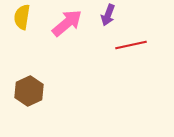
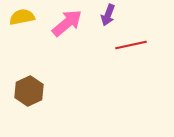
yellow semicircle: rotated 70 degrees clockwise
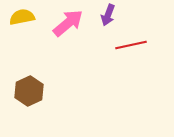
pink arrow: moved 1 px right
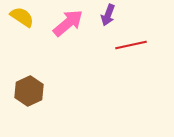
yellow semicircle: rotated 45 degrees clockwise
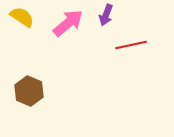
purple arrow: moved 2 px left
brown hexagon: rotated 12 degrees counterclockwise
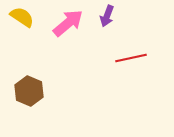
purple arrow: moved 1 px right, 1 px down
red line: moved 13 px down
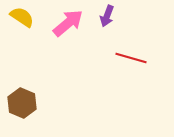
red line: rotated 28 degrees clockwise
brown hexagon: moved 7 px left, 12 px down
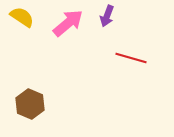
brown hexagon: moved 8 px right, 1 px down
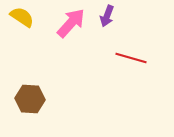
pink arrow: moved 3 px right; rotated 8 degrees counterclockwise
brown hexagon: moved 5 px up; rotated 20 degrees counterclockwise
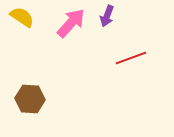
red line: rotated 36 degrees counterclockwise
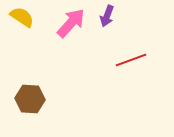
red line: moved 2 px down
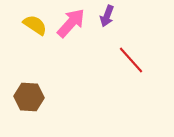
yellow semicircle: moved 13 px right, 8 px down
red line: rotated 68 degrees clockwise
brown hexagon: moved 1 px left, 2 px up
